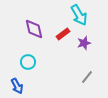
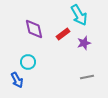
gray line: rotated 40 degrees clockwise
blue arrow: moved 6 px up
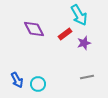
purple diamond: rotated 15 degrees counterclockwise
red rectangle: moved 2 px right
cyan circle: moved 10 px right, 22 px down
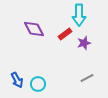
cyan arrow: rotated 30 degrees clockwise
gray line: moved 1 px down; rotated 16 degrees counterclockwise
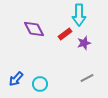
blue arrow: moved 1 px left, 1 px up; rotated 70 degrees clockwise
cyan circle: moved 2 px right
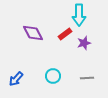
purple diamond: moved 1 px left, 4 px down
gray line: rotated 24 degrees clockwise
cyan circle: moved 13 px right, 8 px up
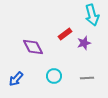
cyan arrow: moved 13 px right; rotated 15 degrees counterclockwise
purple diamond: moved 14 px down
cyan circle: moved 1 px right
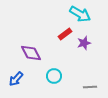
cyan arrow: moved 12 px left, 1 px up; rotated 45 degrees counterclockwise
purple diamond: moved 2 px left, 6 px down
gray line: moved 3 px right, 9 px down
